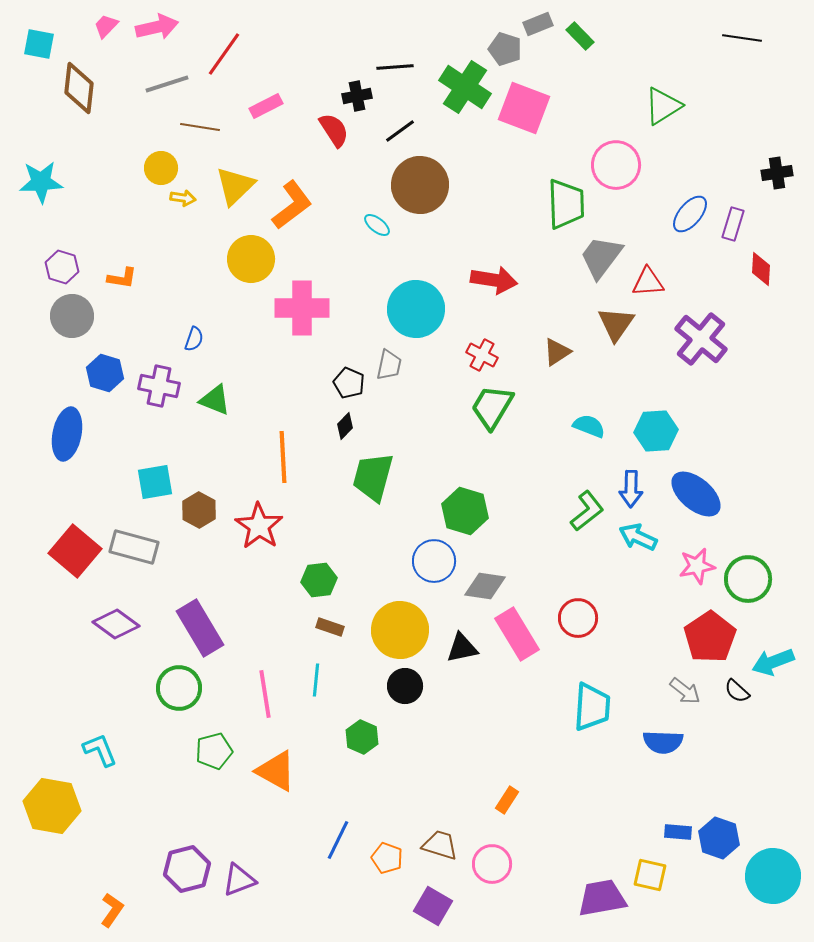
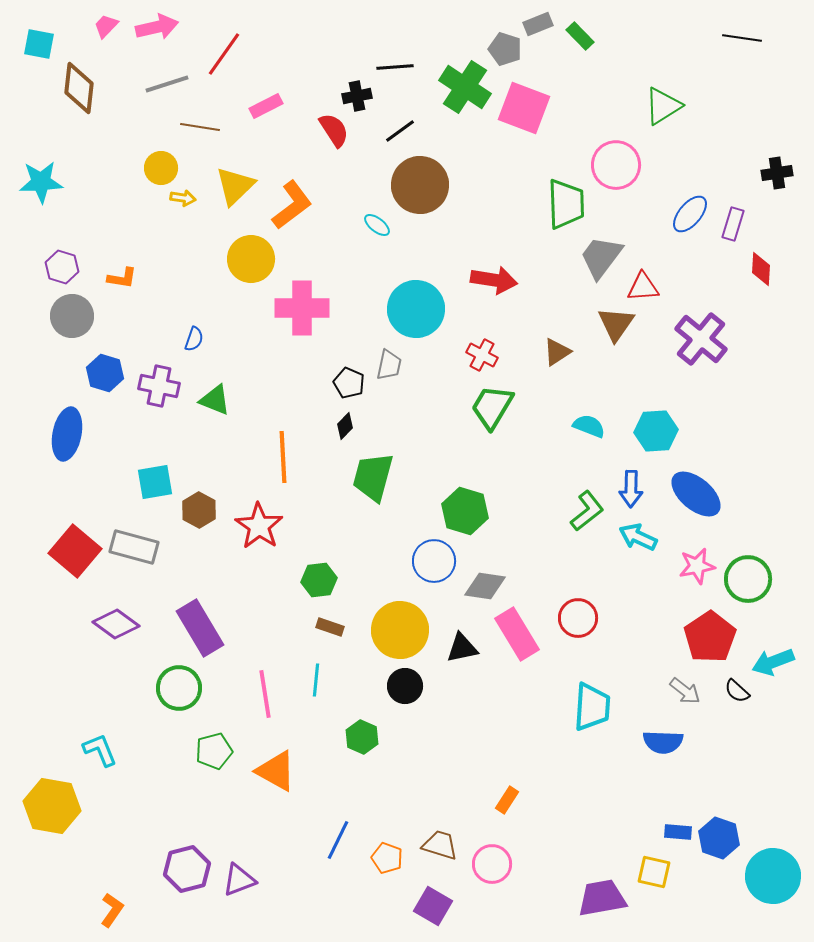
red triangle at (648, 282): moved 5 px left, 5 px down
yellow square at (650, 875): moved 4 px right, 3 px up
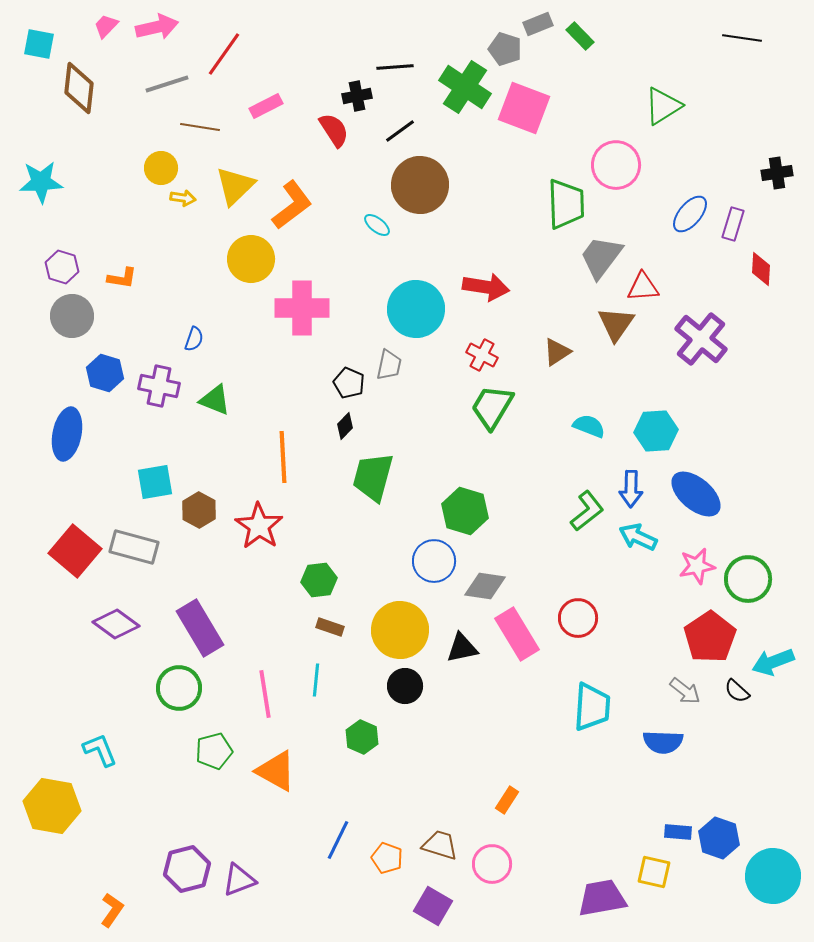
red arrow at (494, 280): moved 8 px left, 7 px down
